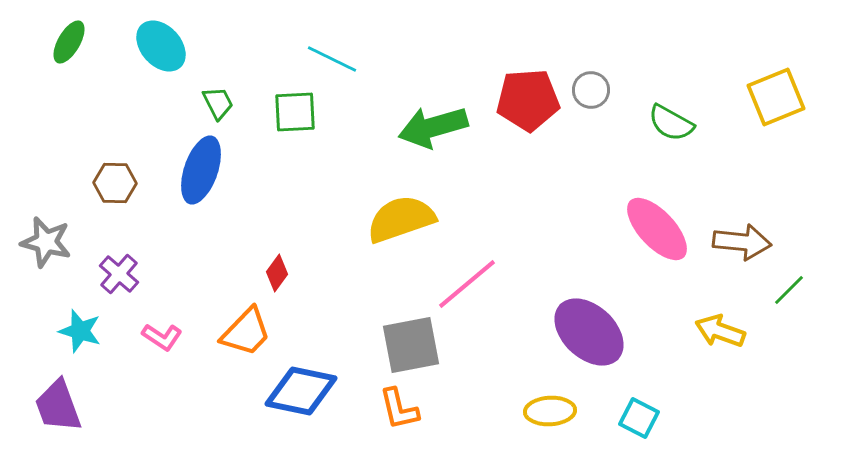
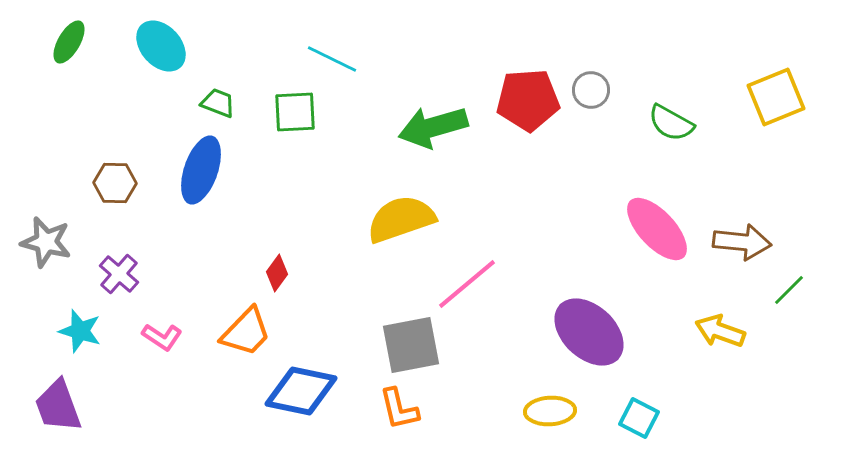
green trapezoid: rotated 42 degrees counterclockwise
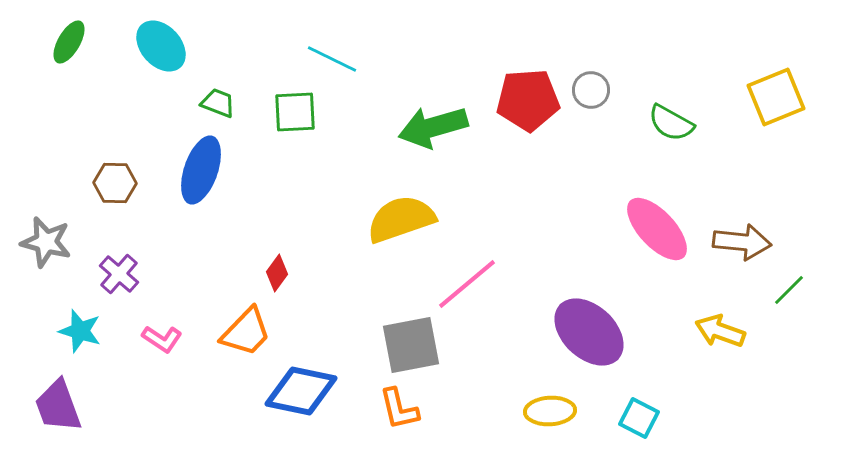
pink L-shape: moved 2 px down
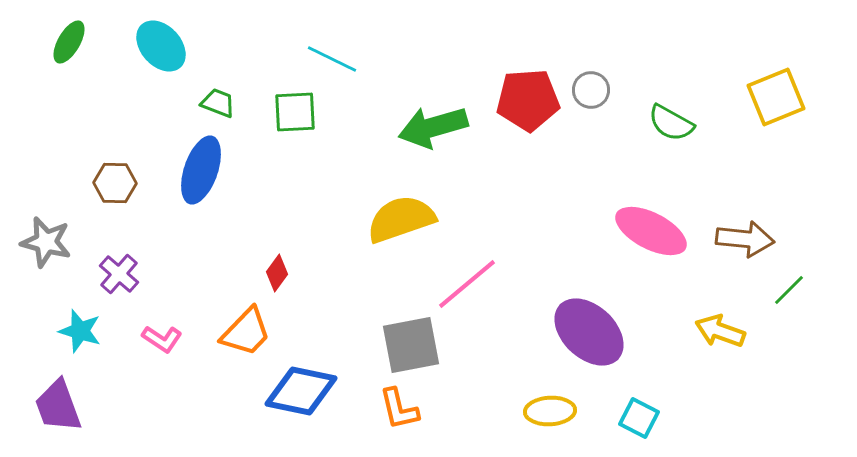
pink ellipse: moved 6 px left, 2 px down; rotated 20 degrees counterclockwise
brown arrow: moved 3 px right, 3 px up
